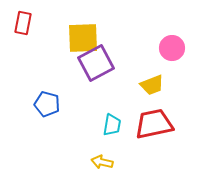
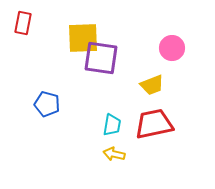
purple square: moved 5 px right, 5 px up; rotated 36 degrees clockwise
yellow arrow: moved 12 px right, 8 px up
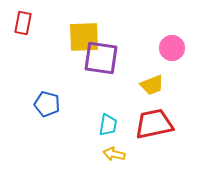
yellow square: moved 1 px right, 1 px up
cyan trapezoid: moved 4 px left
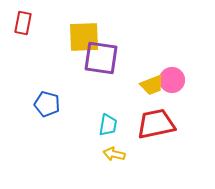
pink circle: moved 32 px down
red trapezoid: moved 2 px right
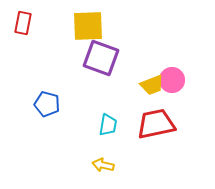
yellow square: moved 4 px right, 11 px up
purple square: rotated 12 degrees clockwise
yellow arrow: moved 11 px left, 11 px down
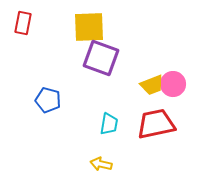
yellow square: moved 1 px right, 1 px down
pink circle: moved 1 px right, 4 px down
blue pentagon: moved 1 px right, 4 px up
cyan trapezoid: moved 1 px right, 1 px up
yellow arrow: moved 2 px left, 1 px up
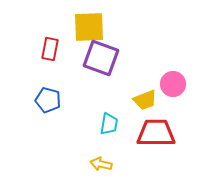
red rectangle: moved 27 px right, 26 px down
yellow trapezoid: moved 7 px left, 15 px down
red trapezoid: moved 9 px down; rotated 12 degrees clockwise
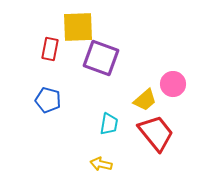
yellow square: moved 11 px left
yellow trapezoid: rotated 20 degrees counterclockwise
red trapezoid: rotated 51 degrees clockwise
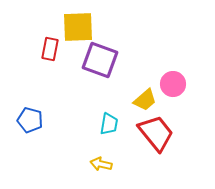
purple square: moved 1 px left, 2 px down
blue pentagon: moved 18 px left, 20 px down
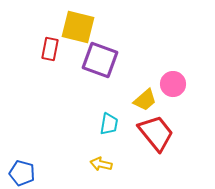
yellow square: rotated 16 degrees clockwise
blue pentagon: moved 8 px left, 53 px down
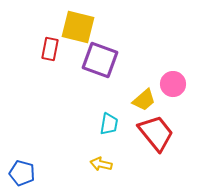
yellow trapezoid: moved 1 px left
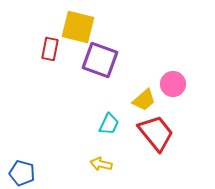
cyan trapezoid: rotated 15 degrees clockwise
